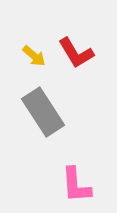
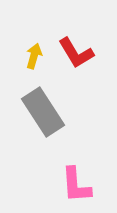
yellow arrow: rotated 115 degrees counterclockwise
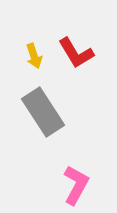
yellow arrow: rotated 145 degrees clockwise
pink L-shape: rotated 147 degrees counterclockwise
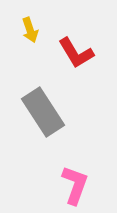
yellow arrow: moved 4 px left, 26 px up
pink L-shape: moved 1 px left; rotated 9 degrees counterclockwise
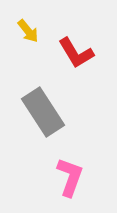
yellow arrow: moved 2 px left, 1 px down; rotated 20 degrees counterclockwise
pink L-shape: moved 5 px left, 8 px up
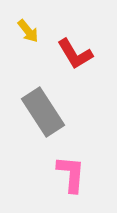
red L-shape: moved 1 px left, 1 px down
pink L-shape: moved 1 px right, 3 px up; rotated 15 degrees counterclockwise
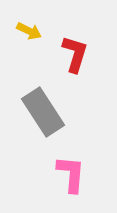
yellow arrow: moved 1 px right; rotated 25 degrees counterclockwise
red L-shape: rotated 132 degrees counterclockwise
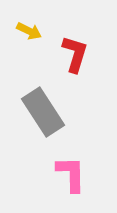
pink L-shape: rotated 6 degrees counterclockwise
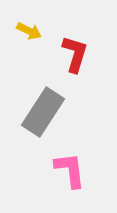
gray rectangle: rotated 66 degrees clockwise
pink L-shape: moved 1 px left, 4 px up; rotated 6 degrees counterclockwise
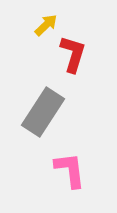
yellow arrow: moved 17 px right, 6 px up; rotated 70 degrees counterclockwise
red L-shape: moved 2 px left
